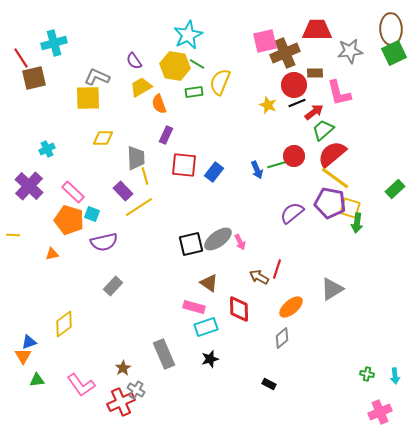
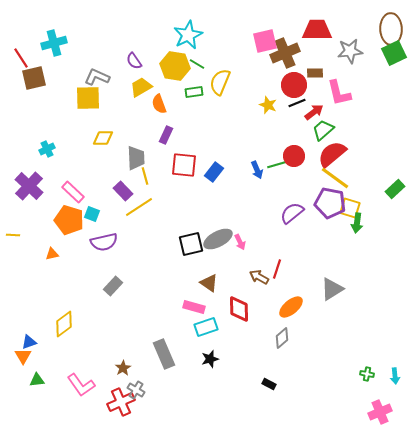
gray ellipse at (218, 239): rotated 8 degrees clockwise
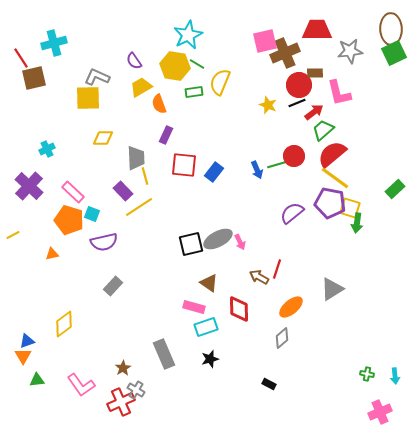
red circle at (294, 85): moved 5 px right
yellow line at (13, 235): rotated 32 degrees counterclockwise
blue triangle at (29, 342): moved 2 px left, 1 px up
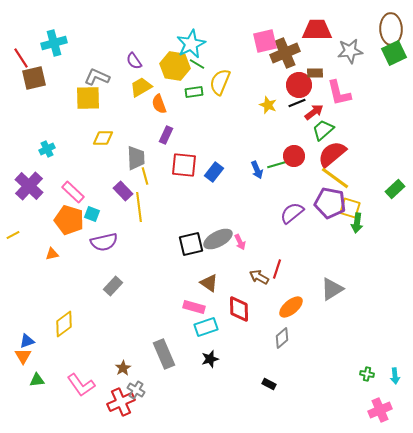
cyan star at (188, 35): moved 3 px right, 9 px down
yellow line at (139, 207): rotated 64 degrees counterclockwise
pink cross at (380, 412): moved 2 px up
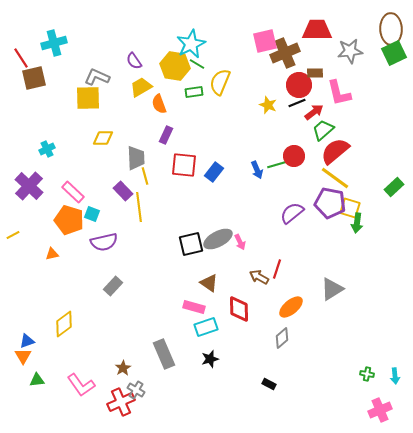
red semicircle at (332, 154): moved 3 px right, 3 px up
green rectangle at (395, 189): moved 1 px left, 2 px up
